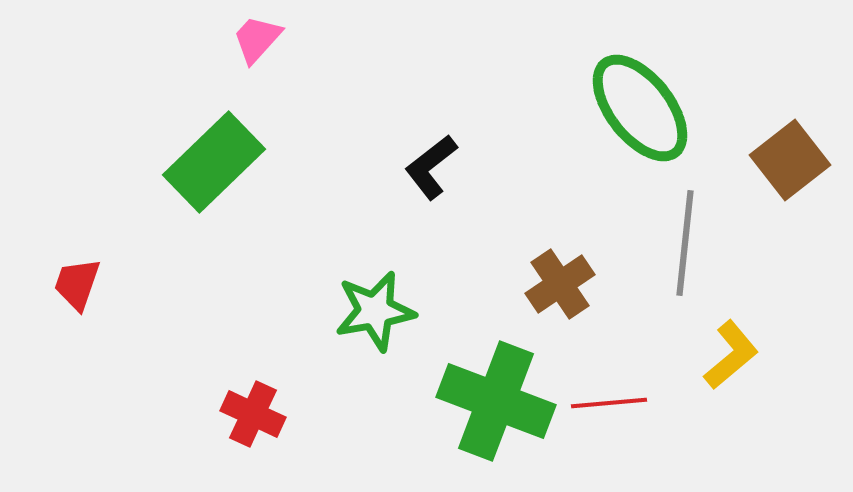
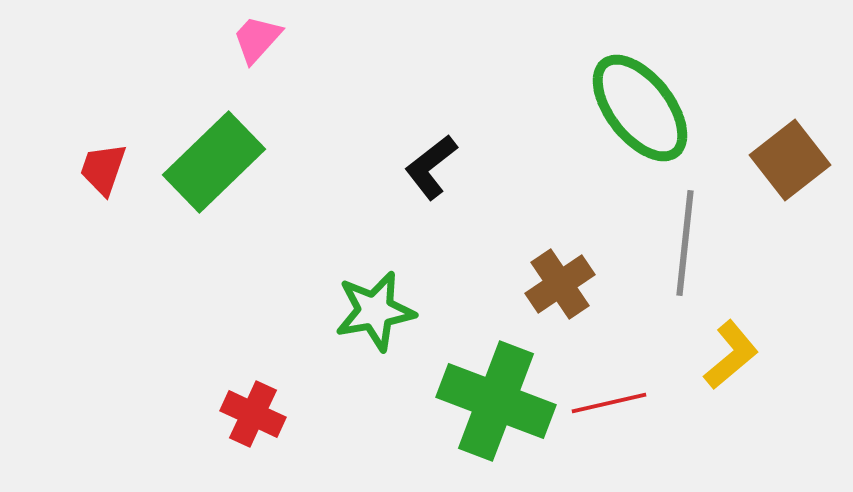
red trapezoid: moved 26 px right, 115 px up
red line: rotated 8 degrees counterclockwise
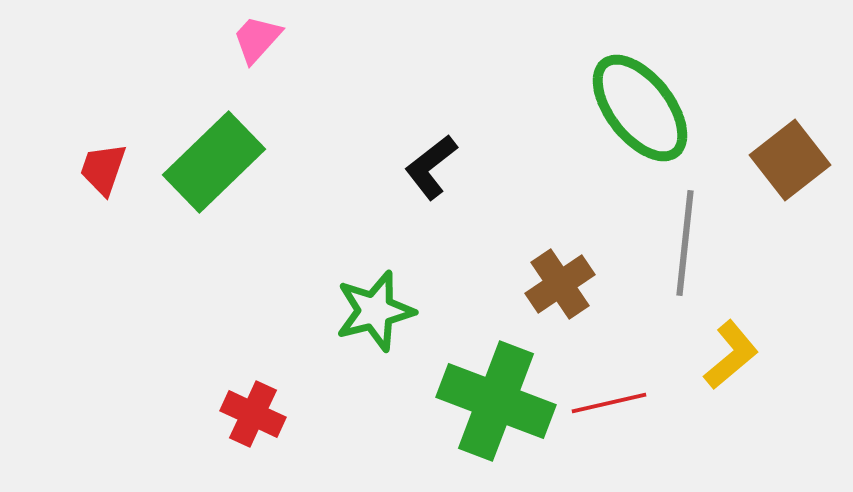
green star: rotated 4 degrees counterclockwise
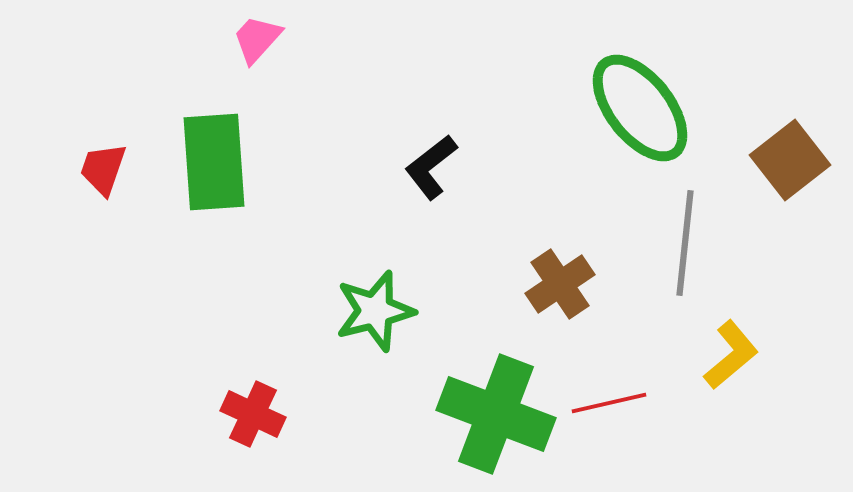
green rectangle: rotated 50 degrees counterclockwise
green cross: moved 13 px down
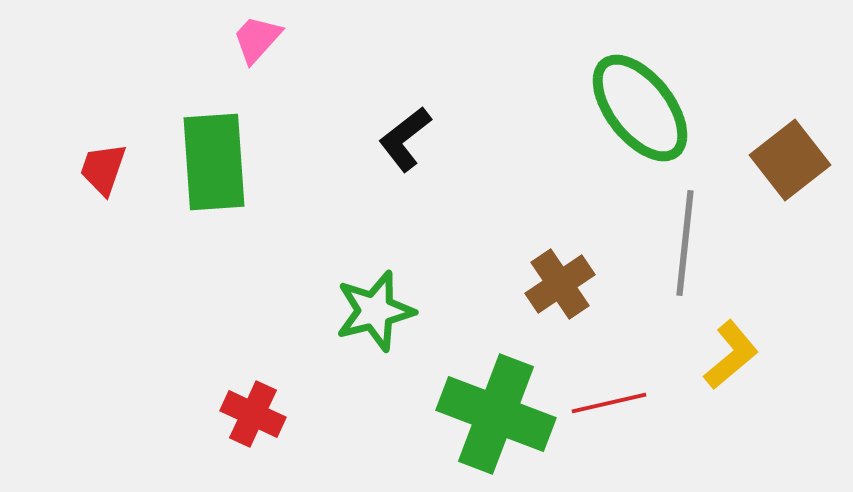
black L-shape: moved 26 px left, 28 px up
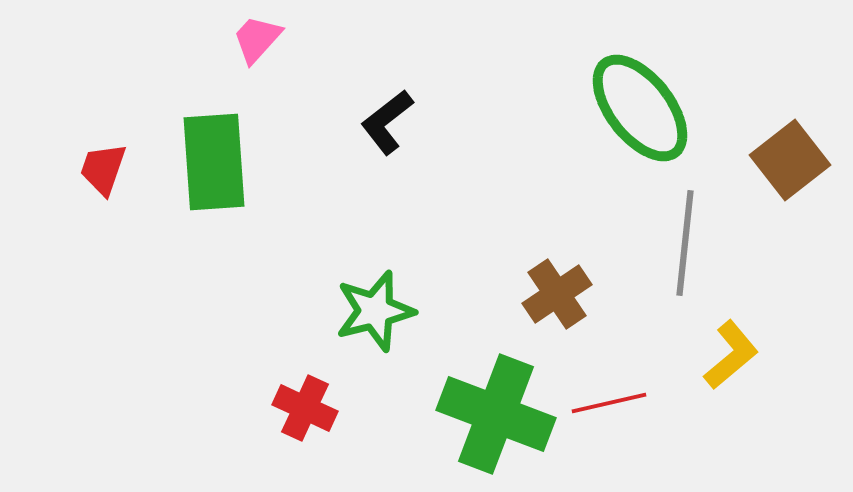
black L-shape: moved 18 px left, 17 px up
brown cross: moved 3 px left, 10 px down
red cross: moved 52 px right, 6 px up
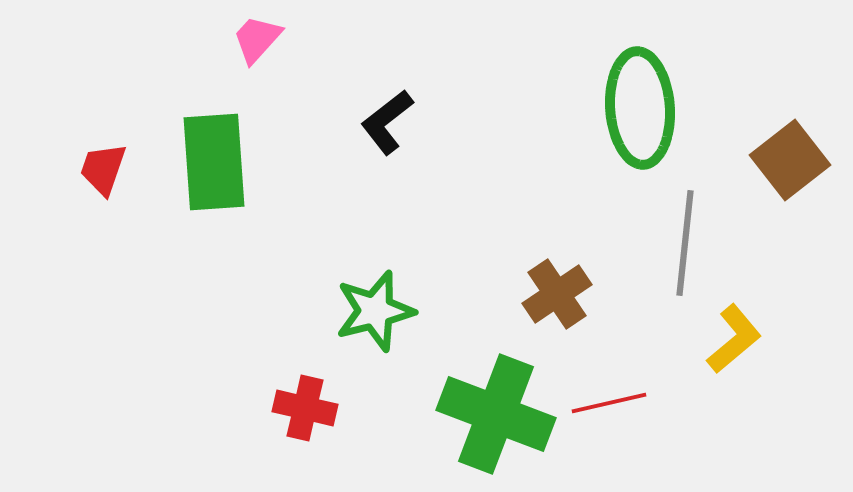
green ellipse: rotated 34 degrees clockwise
yellow L-shape: moved 3 px right, 16 px up
red cross: rotated 12 degrees counterclockwise
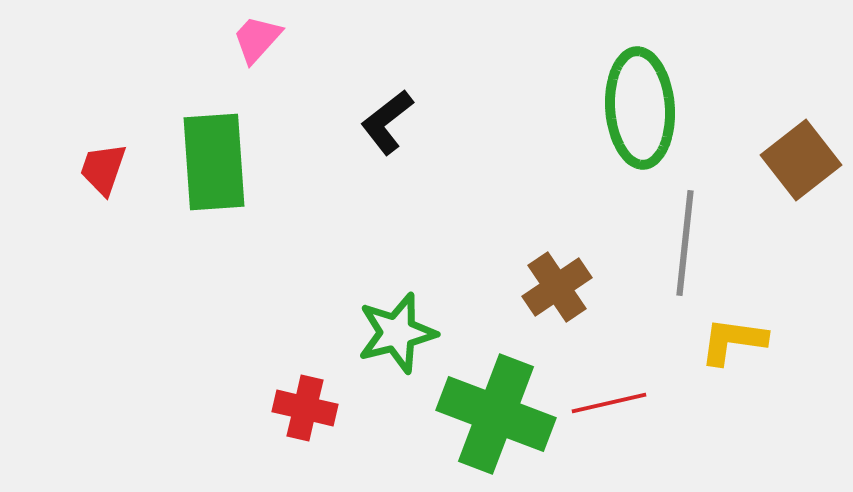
brown square: moved 11 px right
brown cross: moved 7 px up
green star: moved 22 px right, 22 px down
yellow L-shape: moved 1 px left, 2 px down; rotated 132 degrees counterclockwise
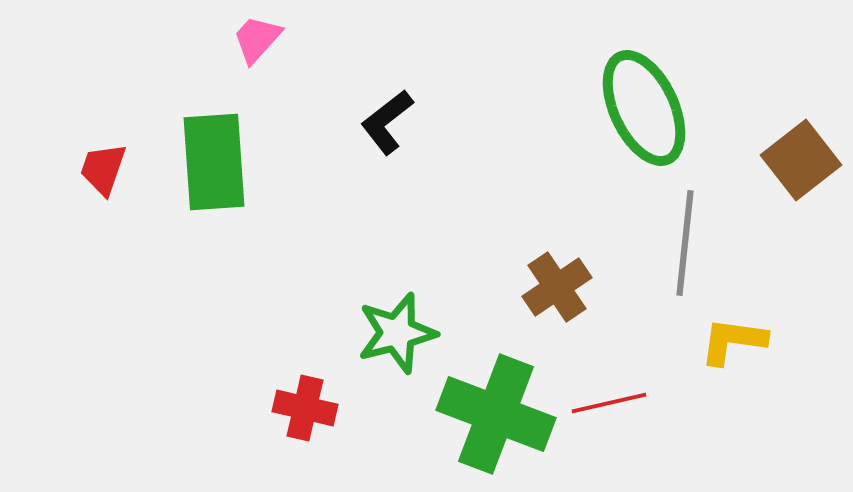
green ellipse: moved 4 px right; rotated 21 degrees counterclockwise
